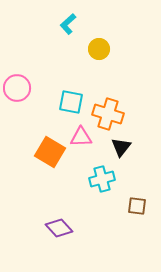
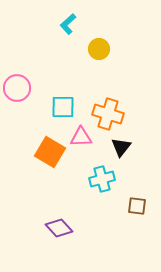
cyan square: moved 8 px left, 5 px down; rotated 10 degrees counterclockwise
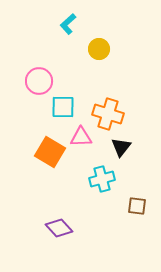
pink circle: moved 22 px right, 7 px up
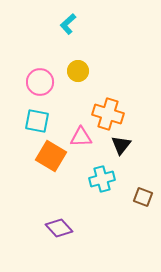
yellow circle: moved 21 px left, 22 px down
pink circle: moved 1 px right, 1 px down
cyan square: moved 26 px left, 14 px down; rotated 10 degrees clockwise
black triangle: moved 2 px up
orange square: moved 1 px right, 4 px down
brown square: moved 6 px right, 9 px up; rotated 12 degrees clockwise
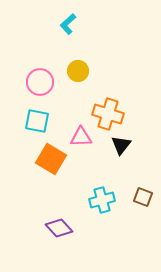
orange square: moved 3 px down
cyan cross: moved 21 px down
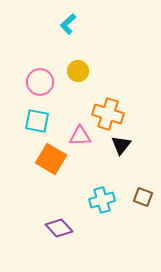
pink triangle: moved 1 px left, 1 px up
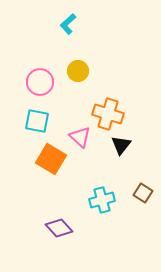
pink triangle: moved 1 px down; rotated 45 degrees clockwise
brown square: moved 4 px up; rotated 12 degrees clockwise
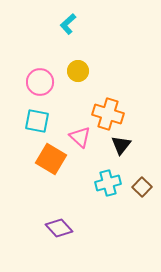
brown square: moved 1 px left, 6 px up; rotated 12 degrees clockwise
cyan cross: moved 6 px right, 17 px up
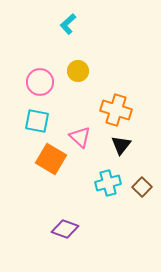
orange cross: moved 8 px right, 4 px up
purple diamond: moved 6 px right, 1 px down; rotated 28 degrees counterclockwise
